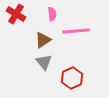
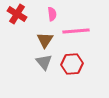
red cross: moved 1 px right
brown triangle: moved 2 px right; rotated 24 degrees counterclockwise
red hexagon: moved 14 px up; rotated 20 degrees clockwise
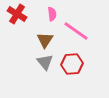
pink line: rotated 40 degrees clockwise
gray triangle: moved 1 px right
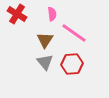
pink line: moved 2 px left, 2 px down
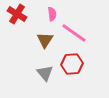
gray triangle: moved 11 px down
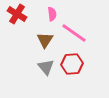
gray triangle: moved 1 px right, 6 px up
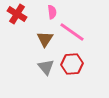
pink semicircle: moved 2 px up
pink line: moved 2 px left, 1 px up
brown triangle: moved 1 px up
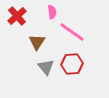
red cross: moved 2 px down; rotated 18 degrees clockwise
brown triangle: moved 8 px left, 3 px down
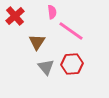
red cross: moved 2 px left
pink line: moved 1 px left, 1 px up
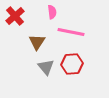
pink line: moved 1 px down; rotated 24 degrees counterclockwise
